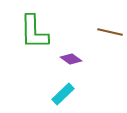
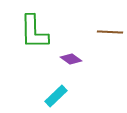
brown line: rotated 10 degrees counterclockwise
cyan rectangle: moved 7 px left, 2 px down
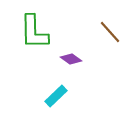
brown line: rotated 45 degrees clockwise
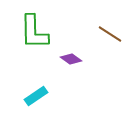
brown line: moved 2 px down; rotated 15 degrees counterclockwise
cyan rectangle: moved 20 px left; rotated 10 degrees clockwise
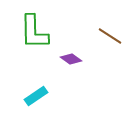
brown line: moved 2 px down
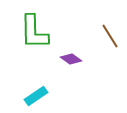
brown line: rotated 25 degrees clockwise
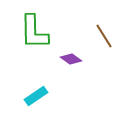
brown line: moved 6 px left
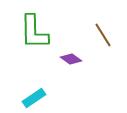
brown line: moved 1 px left, 1 px up
cyan rectangle: moved 2 px left, 2 px down
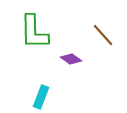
brown line: rotated 10 degrees counterclockwise
cyan rectangle: moved 7 px right, 1 px up; rotated 35 degrees counterclockwise
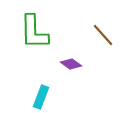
purple diamond: moved 5 px down
